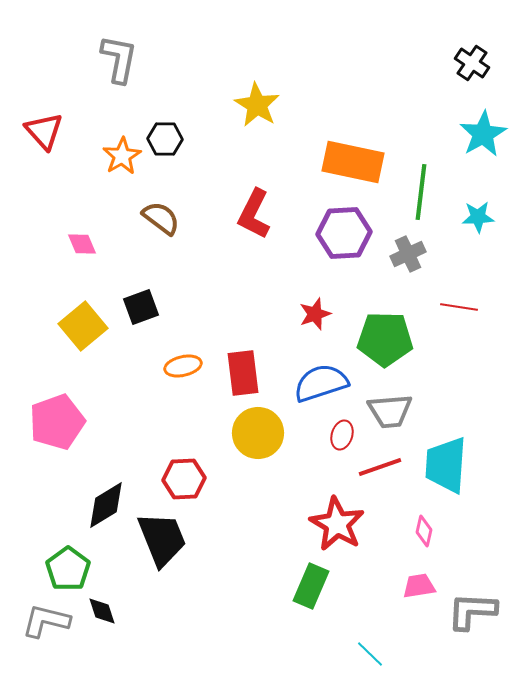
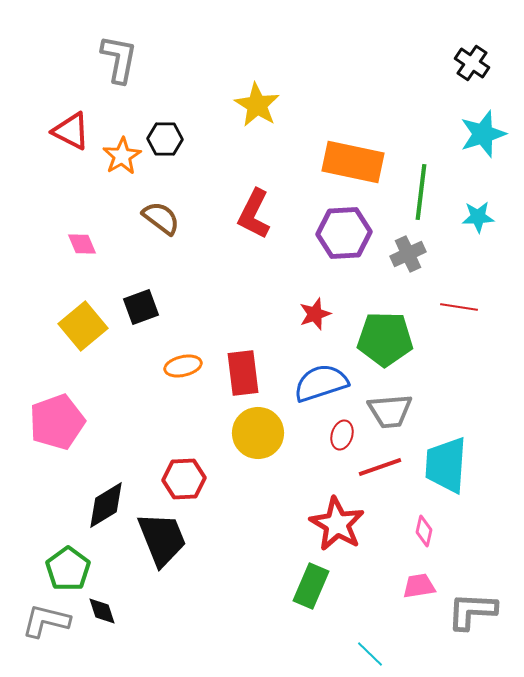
red triangle at (44, 131): moved 27 px right; rotated 21 degrees counterclockwise
cyan star at (483, 134): rotated 12 degrees clockwise
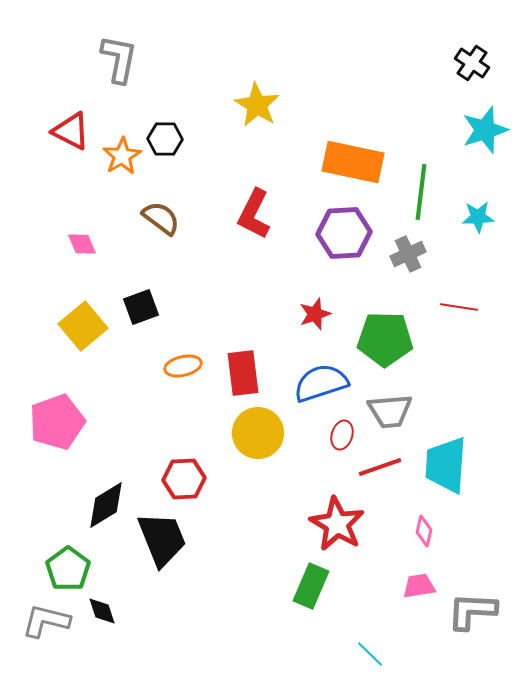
cyan star at (483, 134): moved 2 px right, 4 px up
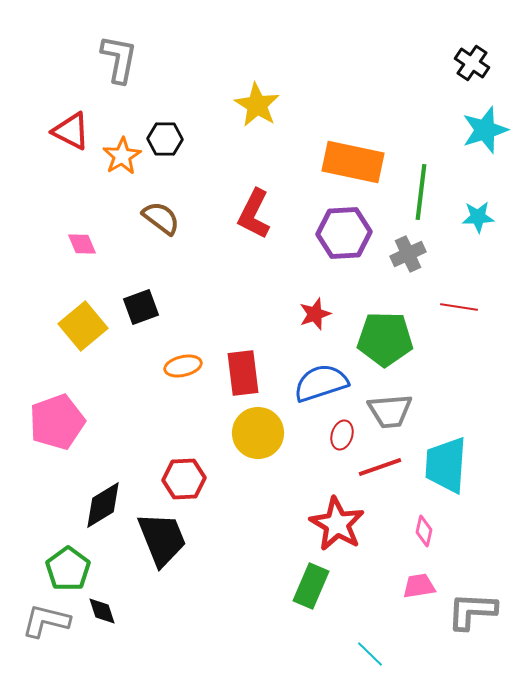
black diamond at (106, 505): moved 3 px left
